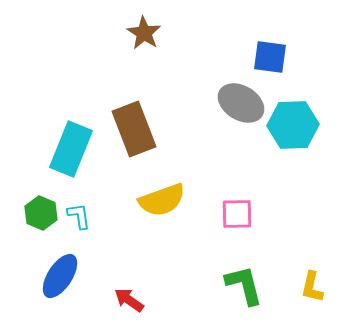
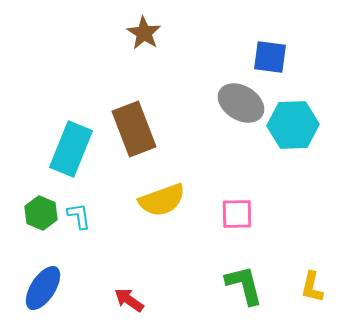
blue ellipse: moved 17 px left, 12 px down
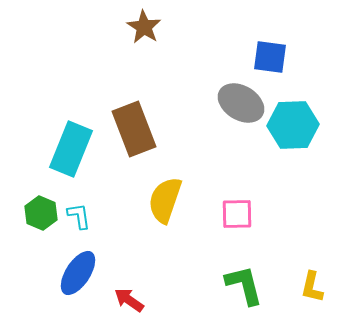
brown star: moved 6 px up
yellow semicircle: moved 3 px right; rotated 129 degrees clockwise
blue ellipse: moved 35 px right, 15 px up
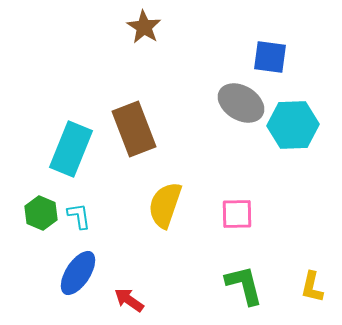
yellow semicircle: moved 5 px down
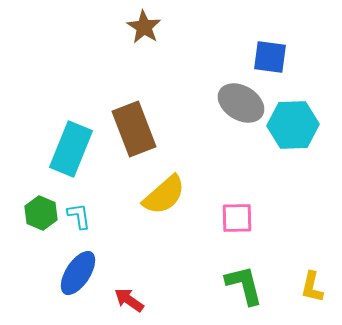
yellow semicircle: moved 1 px left, 10 px up; rotated 150 degrees counterclockwise
pink square: moved 4 px down
